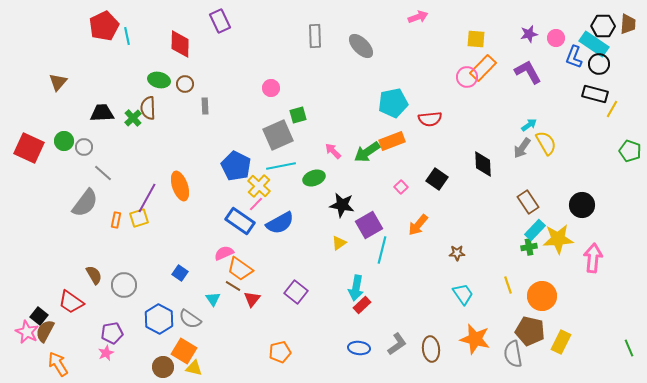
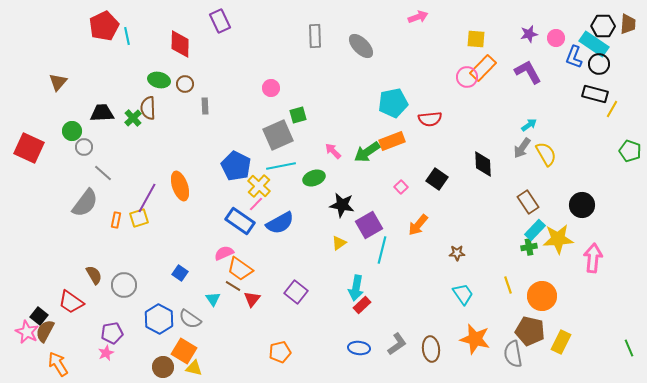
green circle at (64, 141): moved 8 px right, 10 px up
yellow semicircle at (546, 143): moved 11 px down
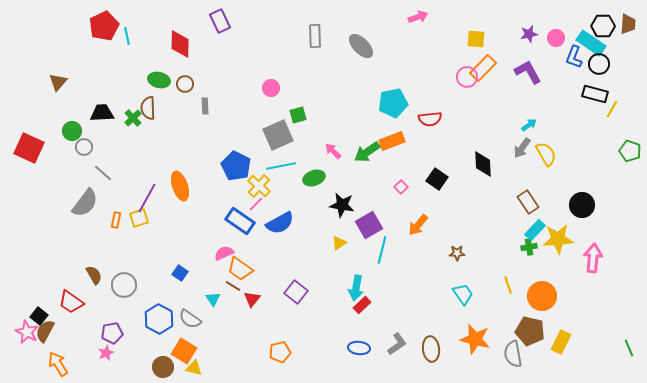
cyan rectangle at (594, 44): moved 3 px left, 1 px up
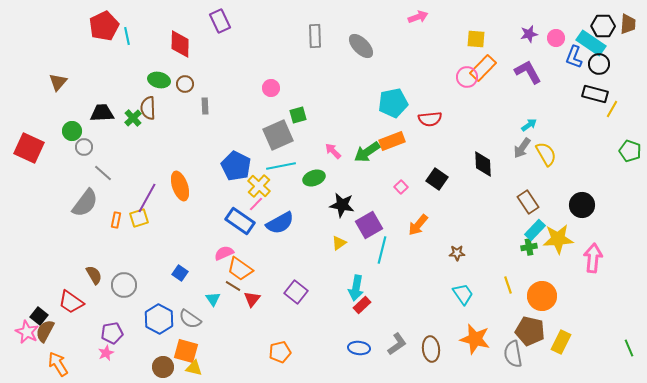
orange square at (184, 351): moved 2 px right; rotated 15 degrees counterclockwise
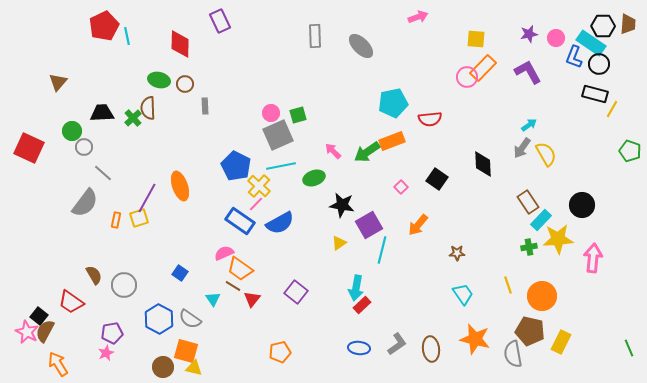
pink circle at (271, 88): moved 25 px down
cyan rectangle at (535, 230): moved 6 px right, 10 px up
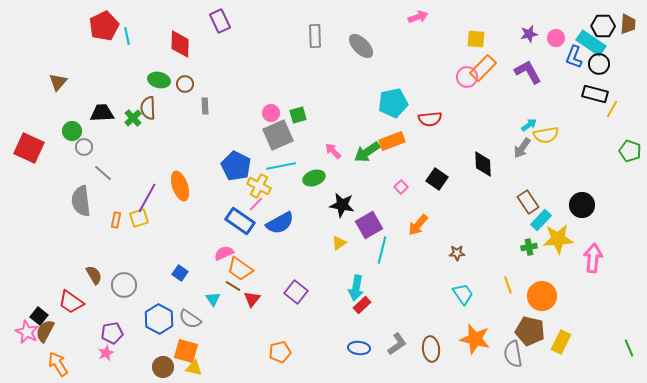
yellow semicircle at (546, 154): moved 19 px up; rotated 110 degrees clockwise
yellow cross at (259, 186): rotated 15 degrees counterclockwise
gray semicircle at (85, 203): moved 4 px left, 2 px up; rotated 136 degrees clockwise
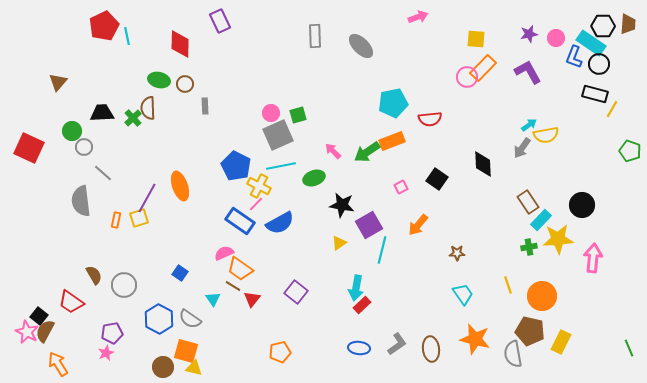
pink square at (401, 187): rotated 16 degrees clockwise
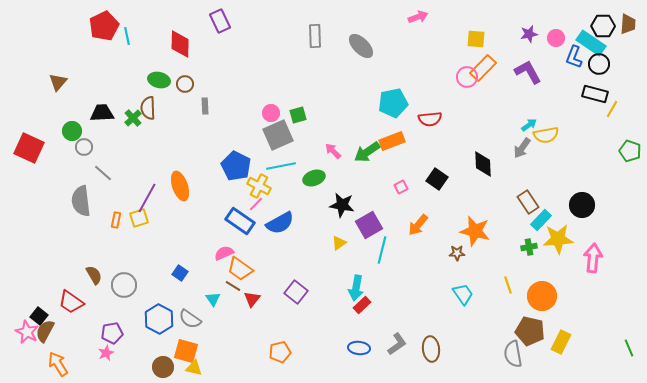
orange star at (475, 339): moved 108 px up
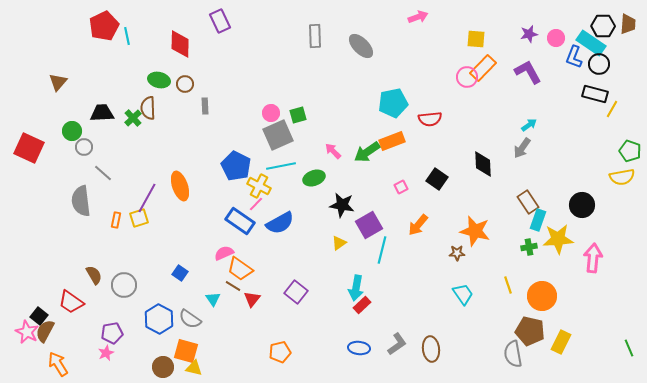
yellow semicircle at (546, 135): moved 76 px right, 42 px down
cyan rectangle at (541, 220): moved 3 px left; rotated 25 degrees counterclockwise
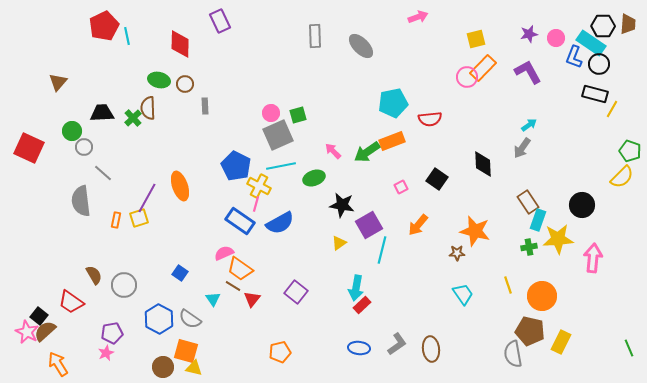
yellow square at (476, 39): rotated 18 degrees counterclockwise
yellow semicircle at (622, 177): rotated 35 degrees counterclockwise
pink line at (256, 204): rotated 28 degrees counterclockwise
brown semicircle at (45, 331): rotated 20 degrees clockwise
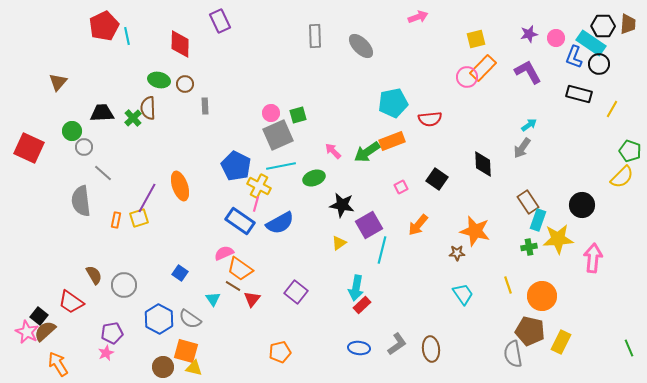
black rectangle at (595, 94): moved 16 px left
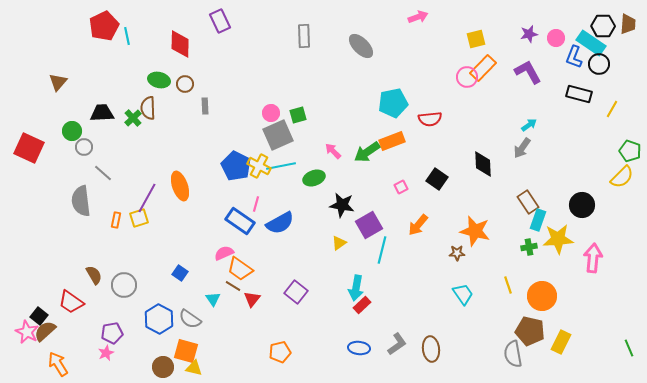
gray rectangle at (315, 36): moved 11 px left
yellow cross at (259, 186): moved 20 px up
